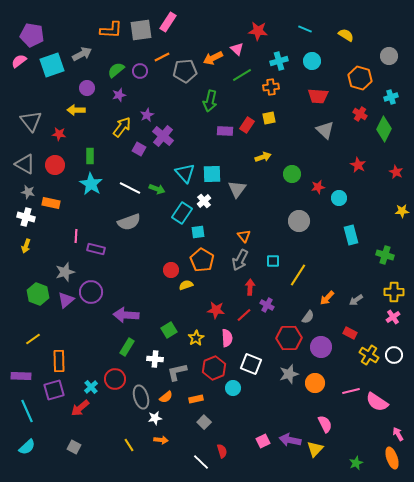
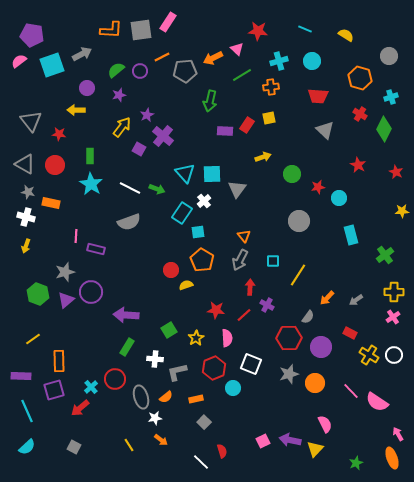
green cross at (385, 255): rotated 36 degrees clockwise
pink line at (351, 391): rotated 60 degrees clockwise
orange arrow at (161, 440): rotated 32 degrees clockwise
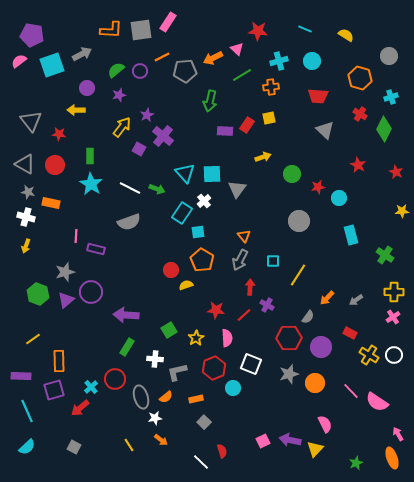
green cross at (385, 255): rotated 18 degrees counterclockwise
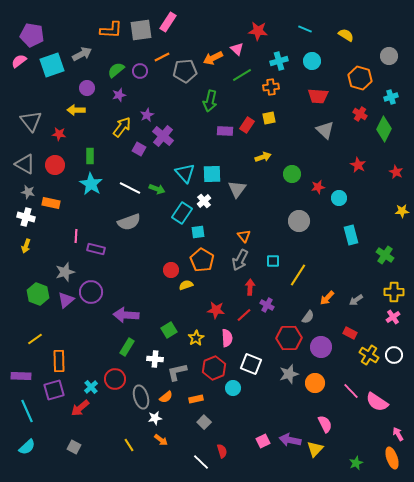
yellow line at (33, 339): moved 2 px right
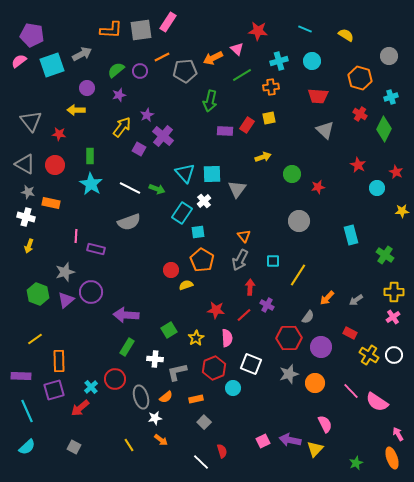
cyan circle at (339, 198): moved 38 px right, 10 px up
yellow arrow at (26, 246): moved 3 px right
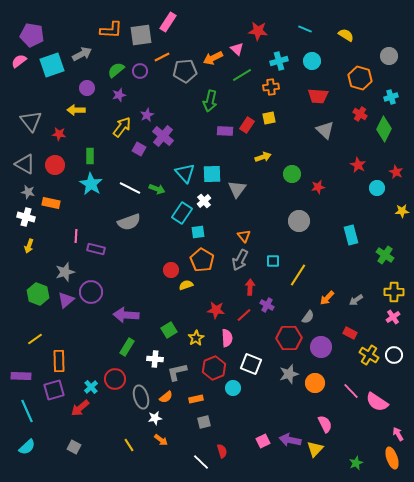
gray square at (141, 30): moved 5 px down
gray square at (204, 422): rotated 32 degrees clockwise
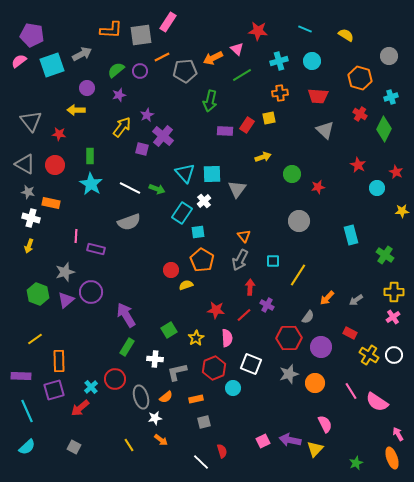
orange cross at (271, 87): moved 9 px right, 6 px down
purple square at (139, 149): moved 3 px right; rotated 16 degrees counterclockwise
white cross at (26, 217): moved 5 px right, 1 px down
purple arrow at (126, 315): rotated 55 degrees clockwise
pink line at (351, 391): rotated 12 degrees clockwise
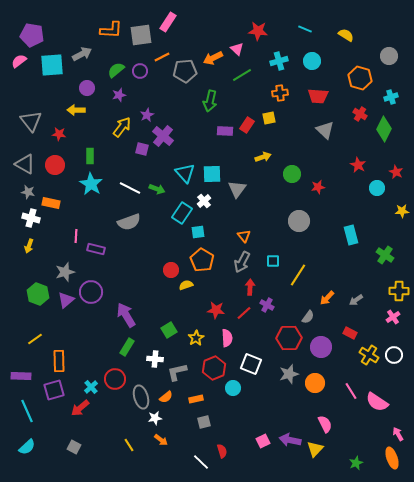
cyan square at (52, 65): rotated 15 degrees clockwise
gray arrow at (240, 260): moved 2 px right, 2 px down
yellow cross at (394, 292): moved 5 px right, 1 px up
red line at (244, 315): moved 2 px up
